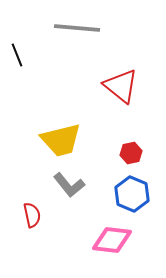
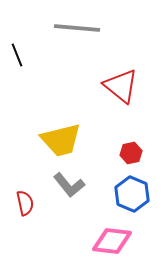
red semicircle: moved 7 px left, 12 px up
pink diamond: moved 1 px down
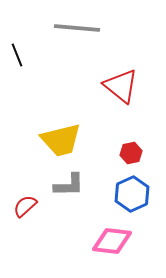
gray L-shape: rotated 52 degrees counterclockwise
blue hexagon: rotated 12 degrees clockwise
red semicircle: moved 3 px down; rotated 120 degrees counterclockwise
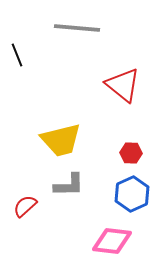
red triangle: moved 2 px right, 1 px up
red hexagon: rotated 15 degrees clockwise
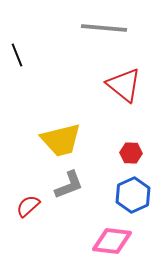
gray line: moved 27 px right
red triangle: moved 1 px right
gray L-shape: rotated 20 degrees counterclockwise
blue hexagon: moved 1 px right, 1 px down
red semicircle: moved 3 px right
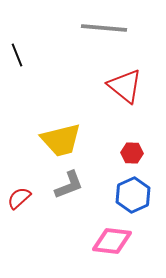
red triangle: moved 1 px right, 1 px down
red hexagon: moved 1 px right
red semicircle: moved 9 px left, 8 px up
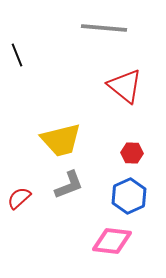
blue hexagon: moved 4 px left, 1 px down
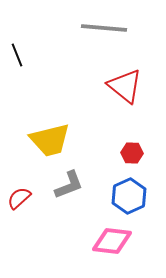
yellow trapezoid: moved 11 px left
